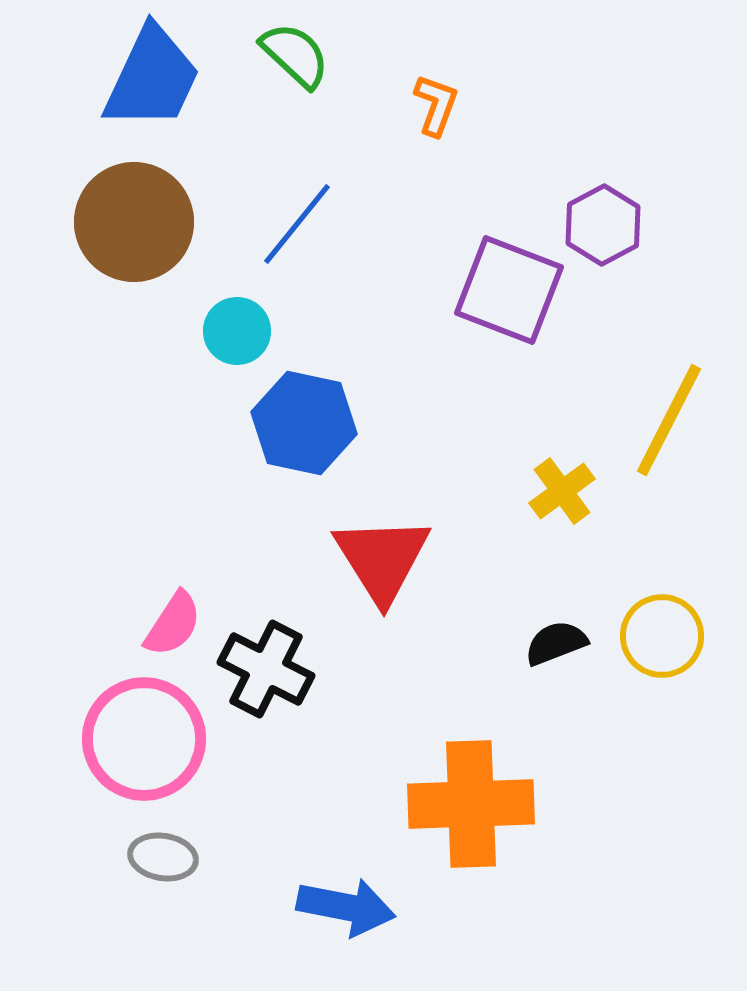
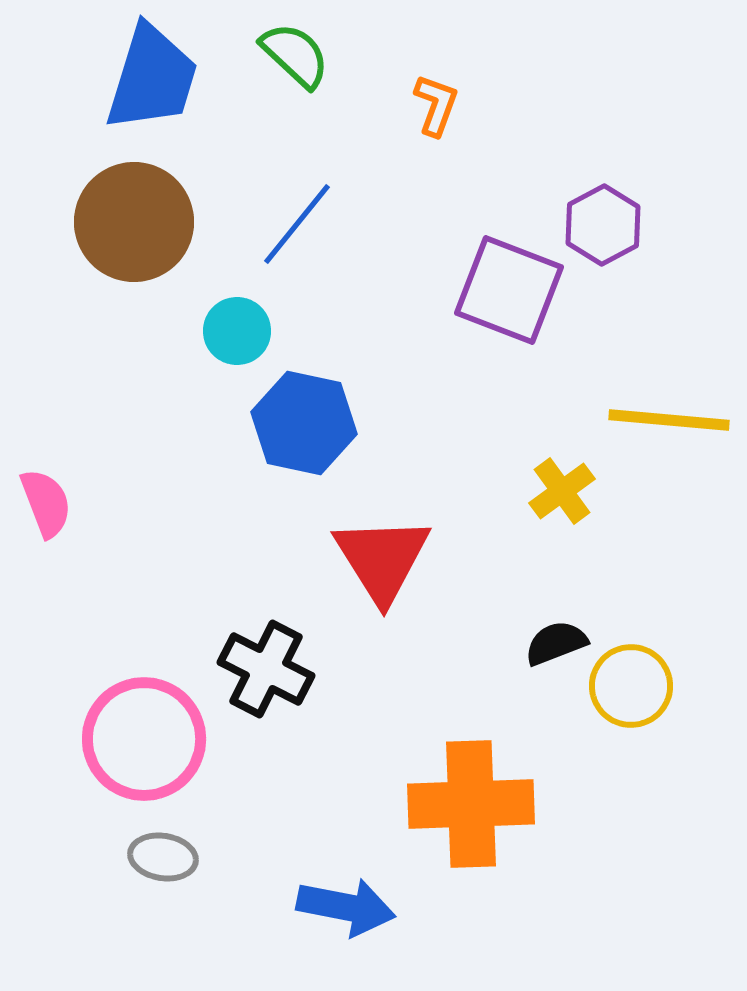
blue trapezoid: rotated 8 degrees counterclockwise
yellow line: rotated 68 degrees clockwise
pink semicircle: moved 127 px left, 121 px up; rotated 54 degrees counterclockwise
yellow circle: moved 31 px left, 50 px down
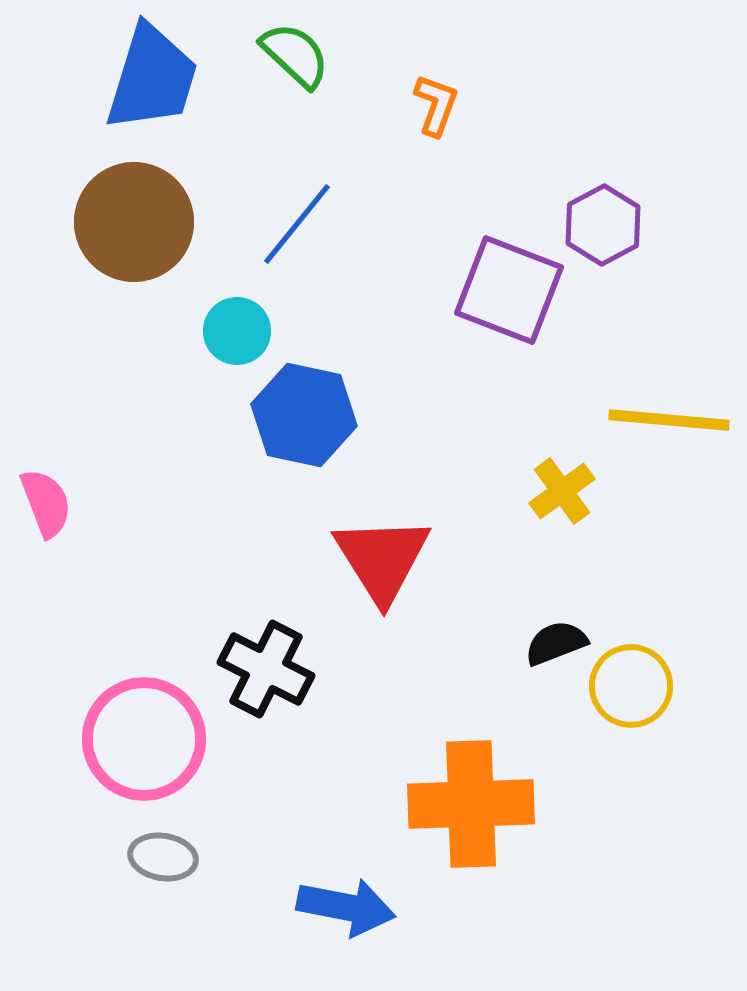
blue hexagon: moved 8 px up
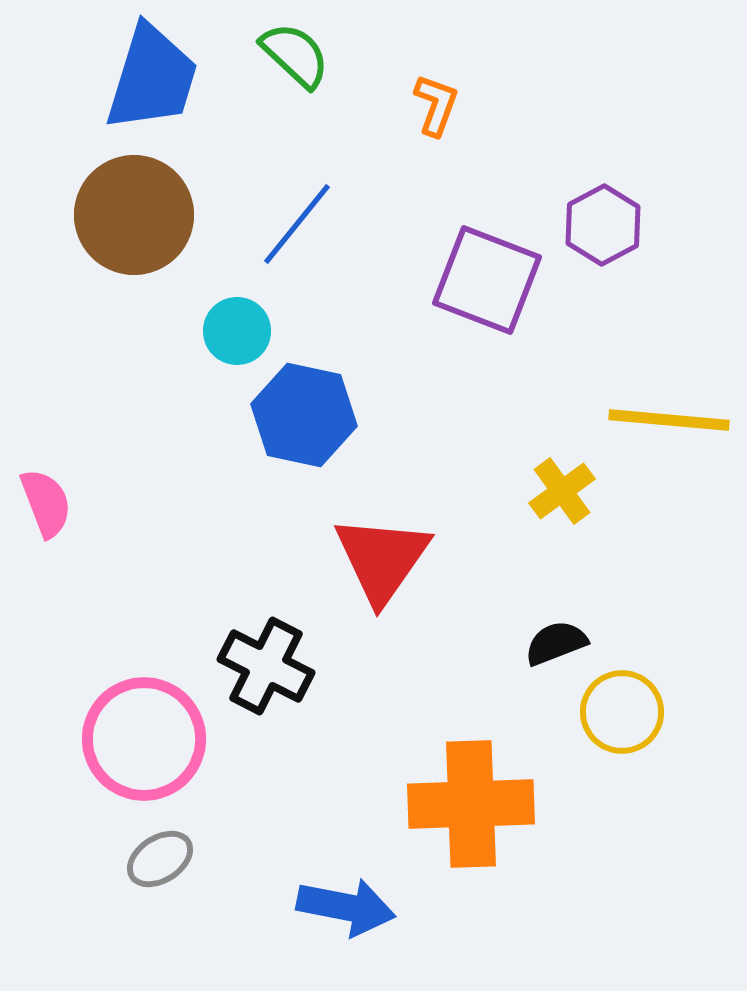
brown circle: moved 7 px up
purple square: moved 22 px left, 10 px up
red triangle: rotated 7 degrees clockwise
black cross: moved 3 px up
yellow circle: moved 9 px left, 26 px down
gray ellipse: moved 3 px left, 2 px down; rotated 42 degrees counterclockwise
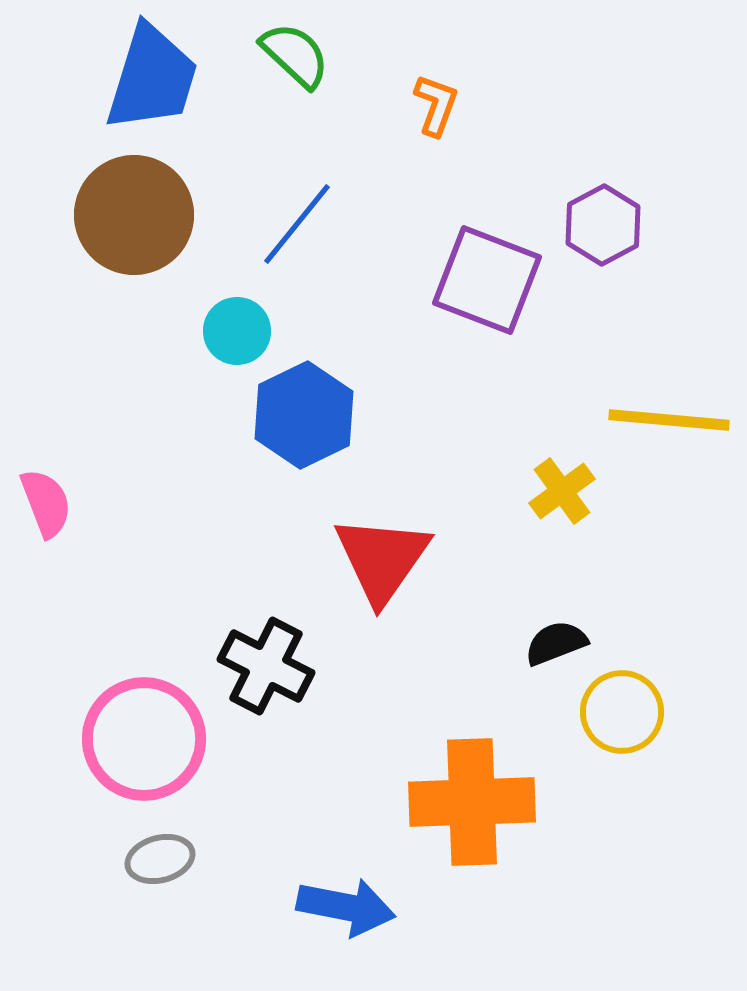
blue hexagon: rotated 22 degrees clockwise
orange cross: moved 1 px right, 2 px up
gray ellipse: rotated 18 degrees clockwise
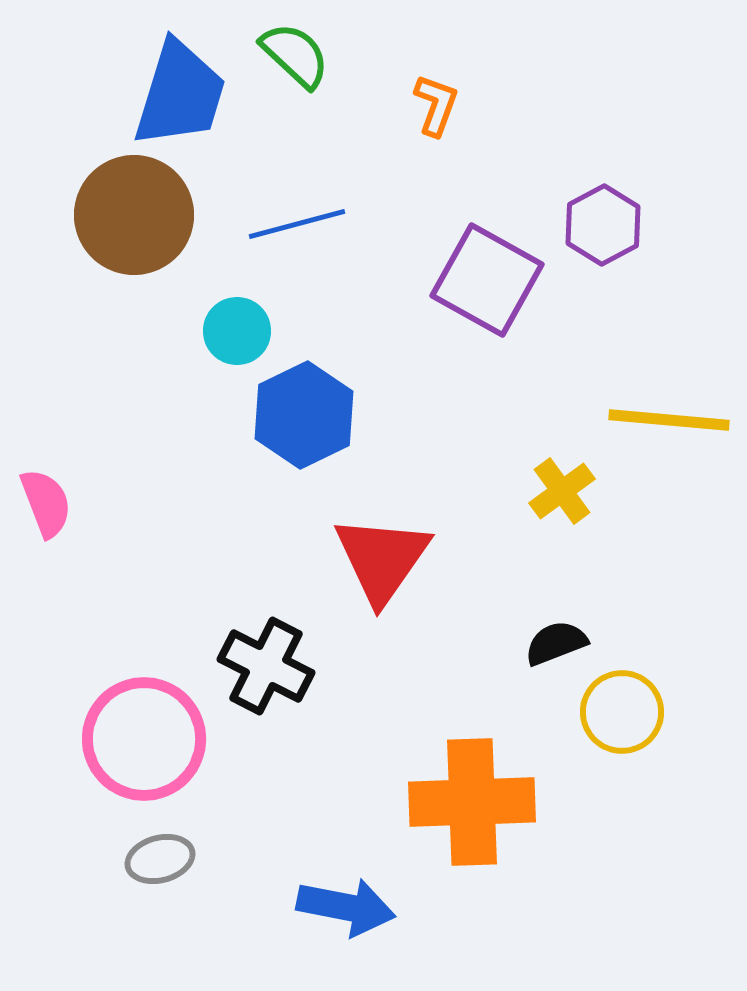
blue trapezoid: moved 28 px right, 16 px down
blue line: rotated 36 degrees clockwise
purple square: rotated 8 degrees clockwise
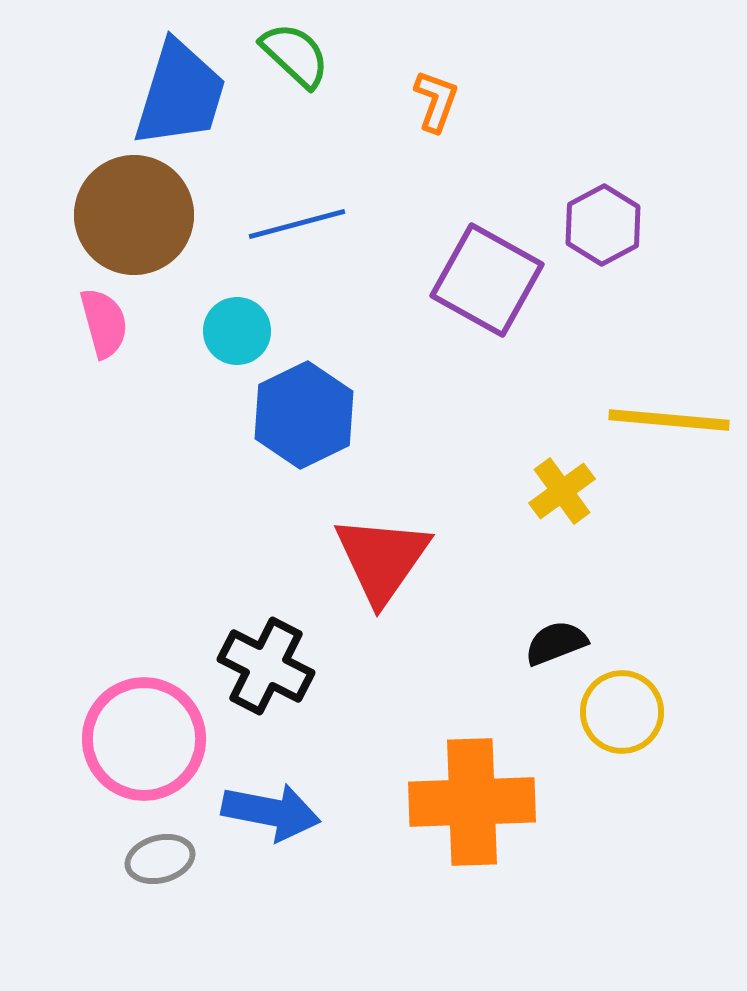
orange L-shape: moved 4 px up
pink semicircle: moved 58 px right, 180 px up; rotated 6 degrees clockwise
blue arrow: moved 75 px left, 95 px up
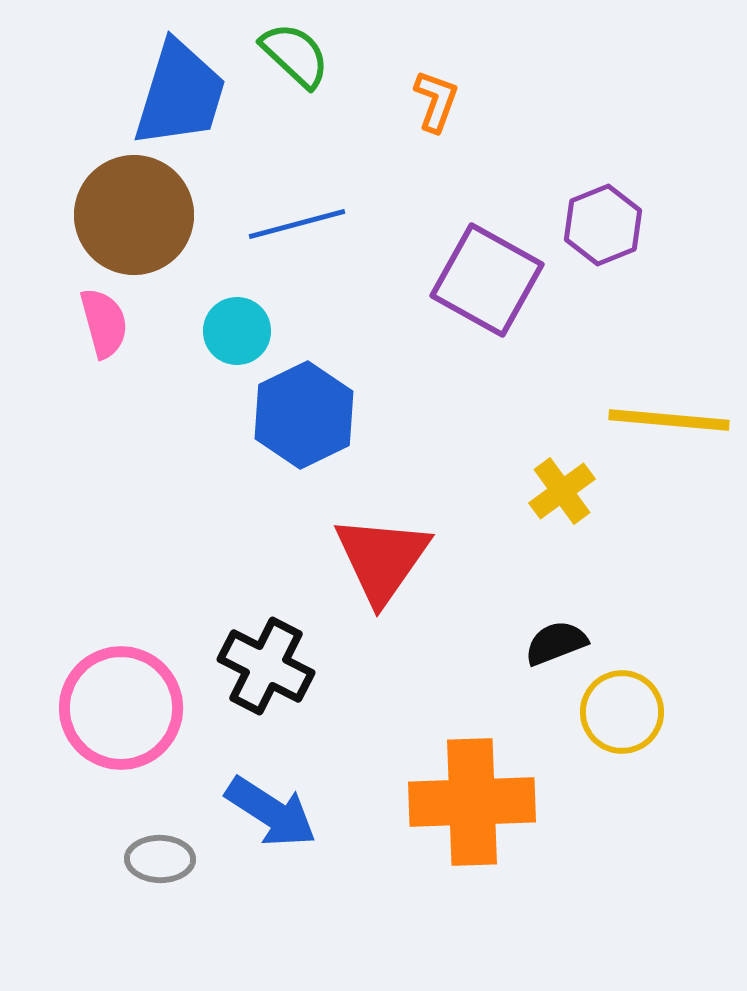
purple hexagon: rotated 6 degrees clockwise
pink circle: moved 23 px left, 31 px up
blue arrow: rotated 22 degrees clockwise
gray ellipse: rotated 16 degrees clockwise
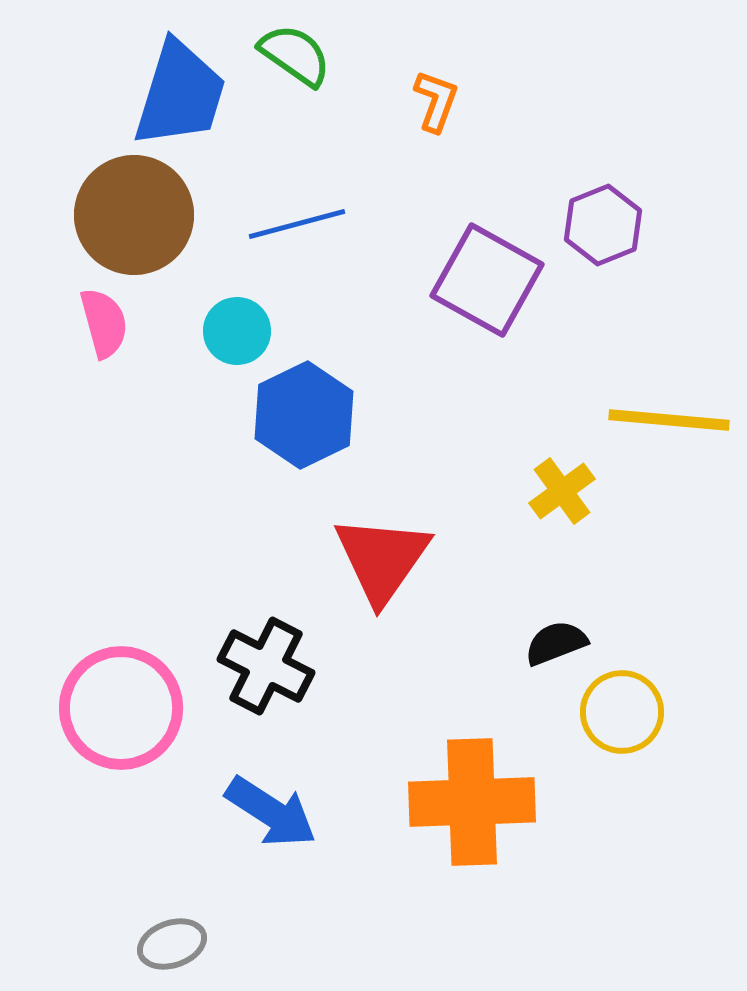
green semicircle: rotated 8 degrees counterclockwise
gray ellipse: moved 12 px right, 85 px down; rotated 20 degrees counterclockwise
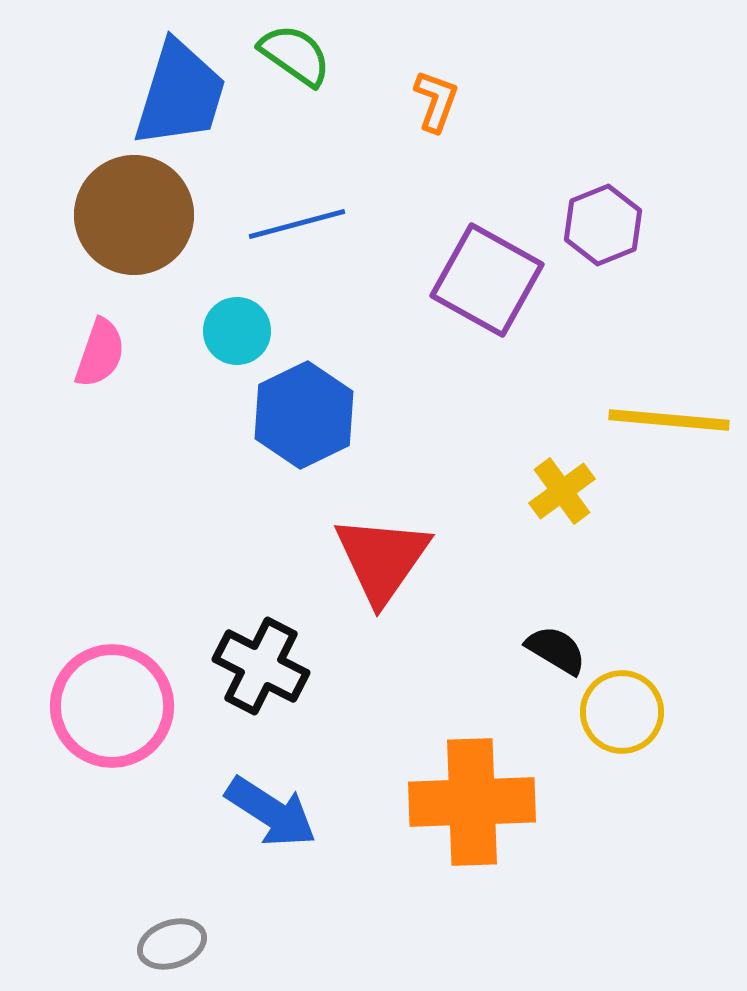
pink semicircle: moved 4 px left, 30 px down; rotated 34 degrees clockwise
black semicircle: moved 7 px down; rotated 52 degrees clockwise
black cross: moved 5 px left
pink circle: moved 9 px left, 2 px up
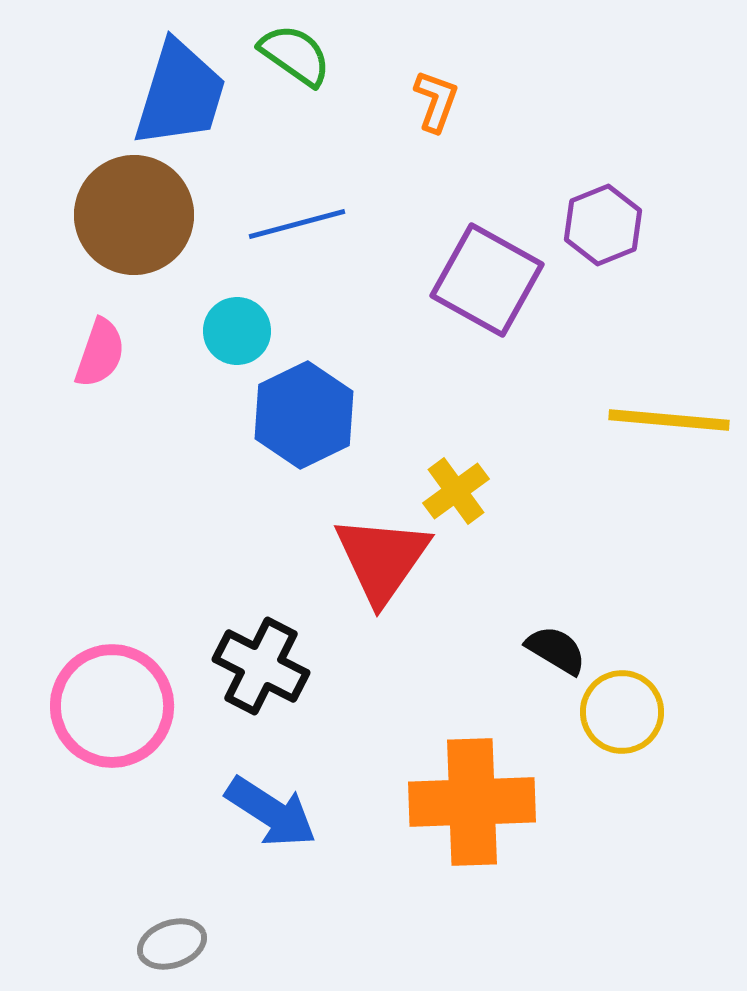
yellow cross: moved 106 px left
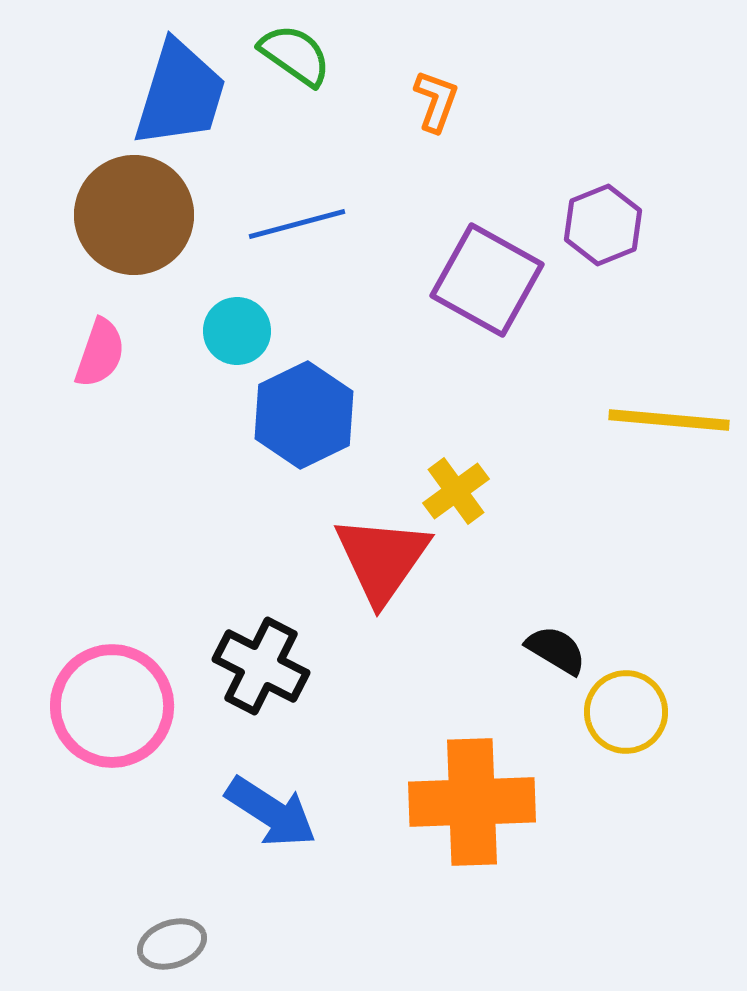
yellow circle: moved 4 px right
